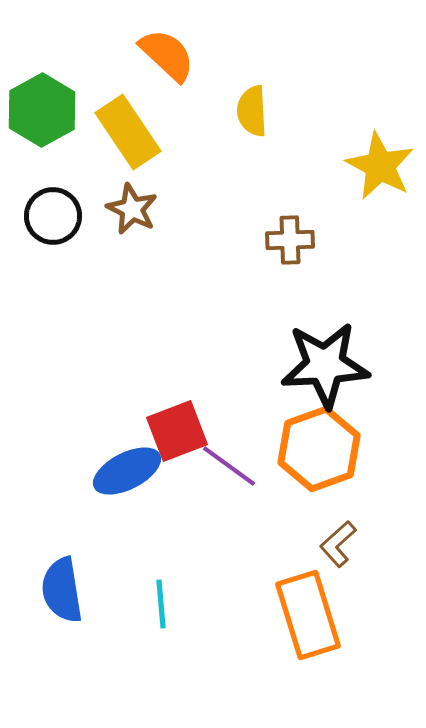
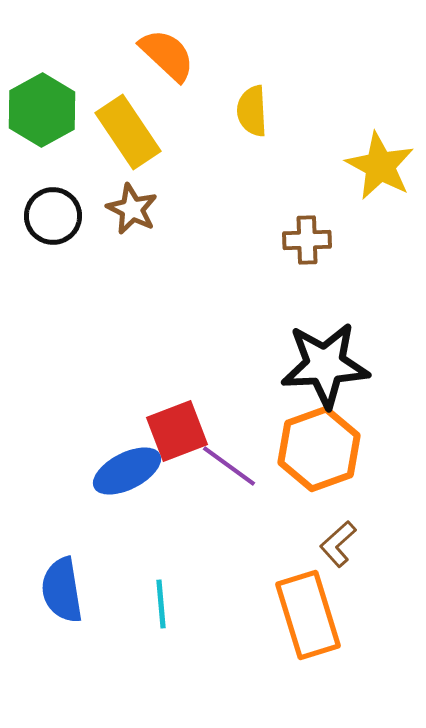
brown cross: moved 17 px right
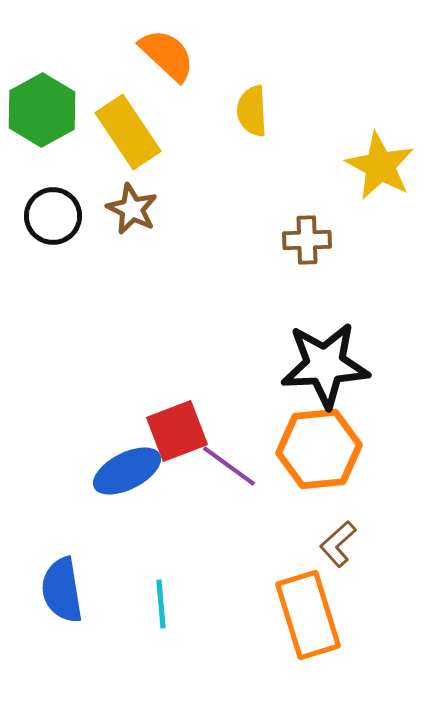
orange hexagon: rotated 14 degrees clockwise
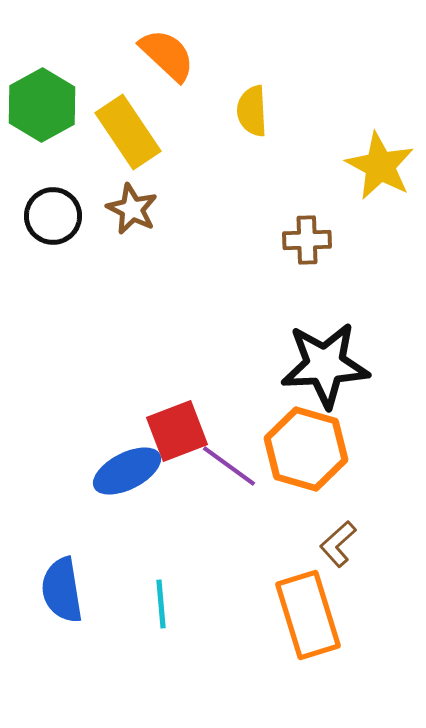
green hexagon: moved 5 px up
orange hexagon: moved 13 px left; rotated 22 degrees clockwise
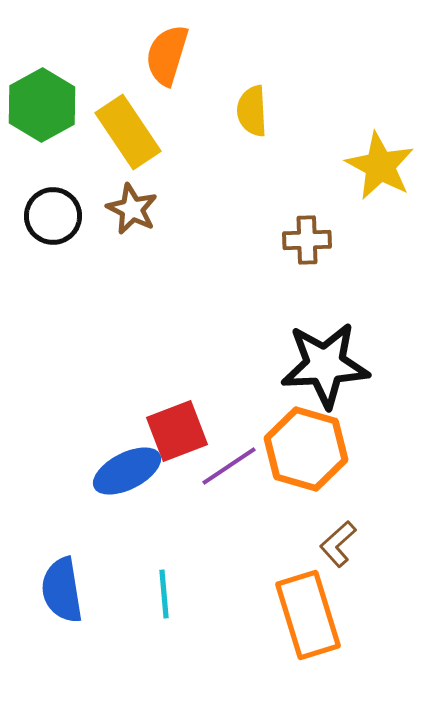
orange semicircle: rotated 116 degrees counterclockwise
purple line: rotated 70 degrees counterclockwise
cyan line: moved 3 px right, 10 px up
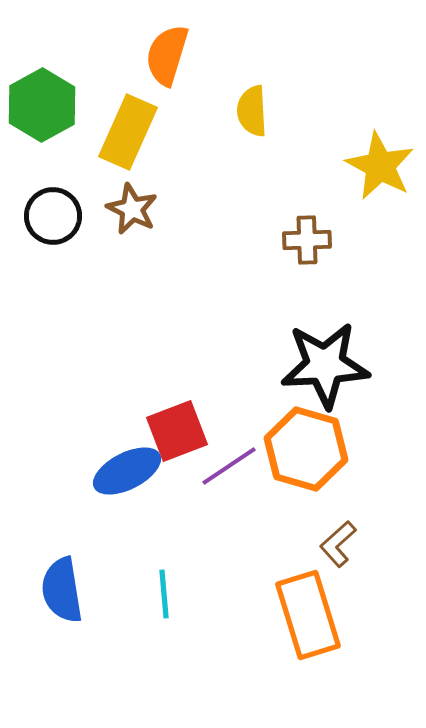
yellow rectangle: rotated 58 degrees clockwise
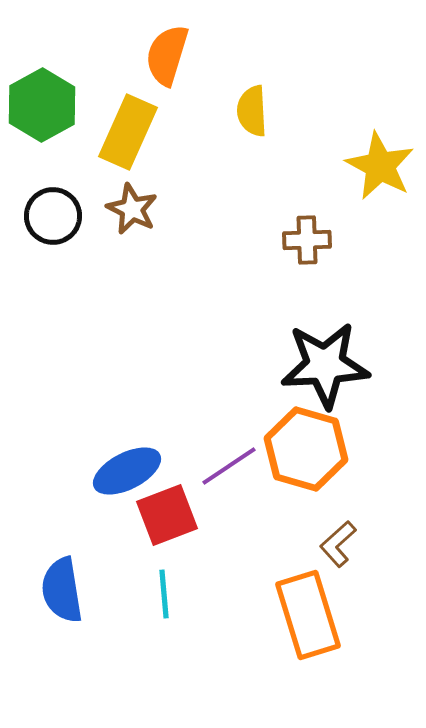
red square: moved 10 px left, 84 px down
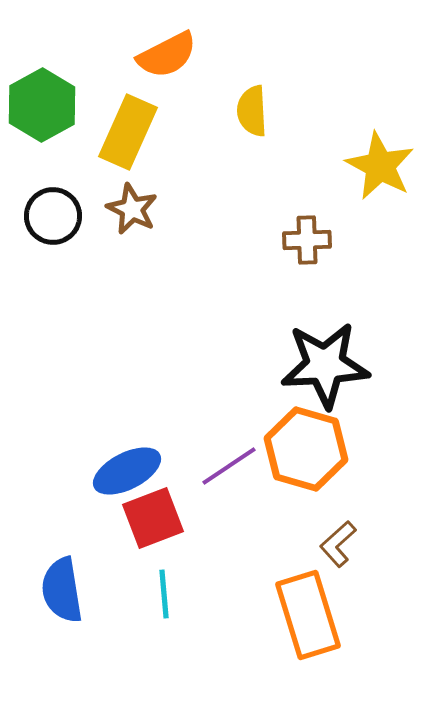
orange semicircle: rotated 134 degrees counterclockwise
red square: moved 14 px left, 3 px down
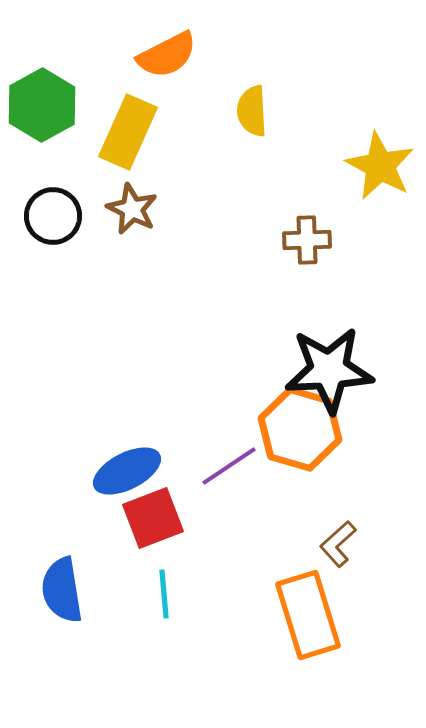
black star: moved 4 px right, 5 px down
orange hexagon: moved 6 px left, 20 px up
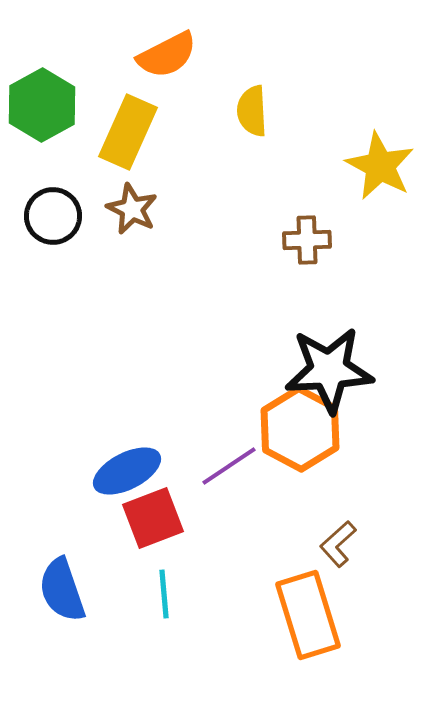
orange hexagon: rotated 12 degrees clockwise
blue semicircle: rotated 10 degrees counterclockwise
